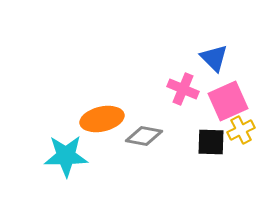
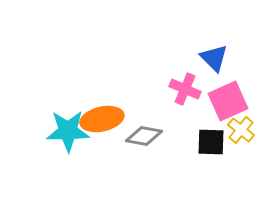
pink cross: moved 2 px right
yellow cross: rotated 24 degrees counterclockwise
cyan star: moved 2 px right, 25 px up
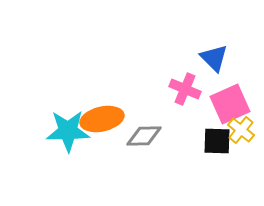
pink square: moved 2 px right, 3 px down
gray diamond: rotated 12 degrees counterclockwise
black square: moved 6 px right, 1 px up
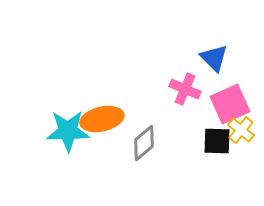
gray diamond: moved 7 px down; rotated 39 degrees counterclockwise
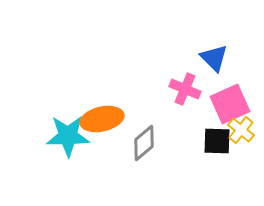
cyan star: moved 5 px down
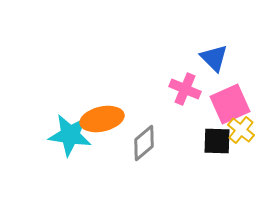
cyan star: moved 2 px right, 1 px up; rotated 9 degrees clockwise
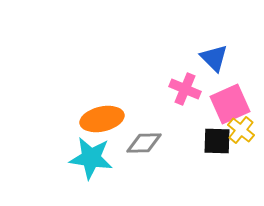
cyan star: moved 21 px right, 23 px down
gray diamond: rotated 39 degrees clockwise
